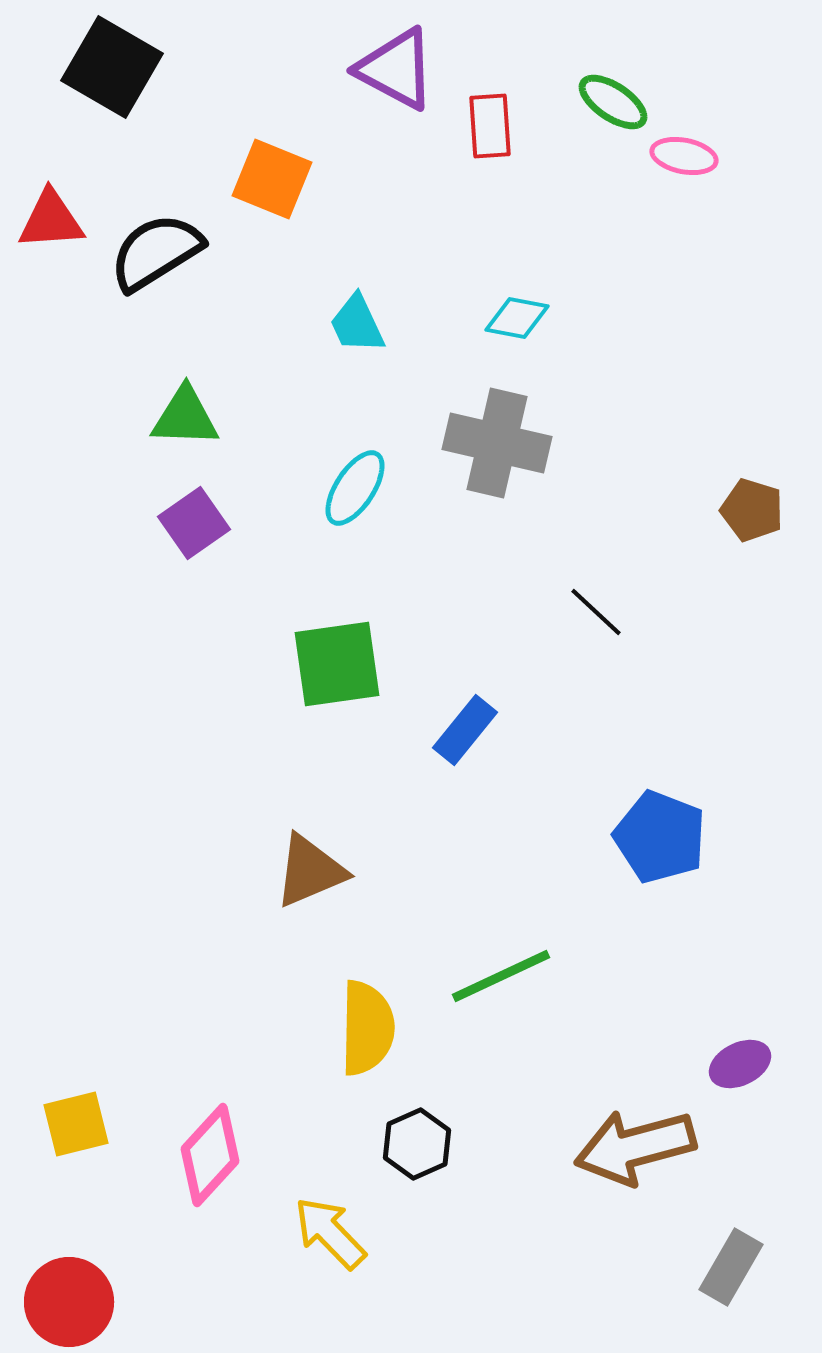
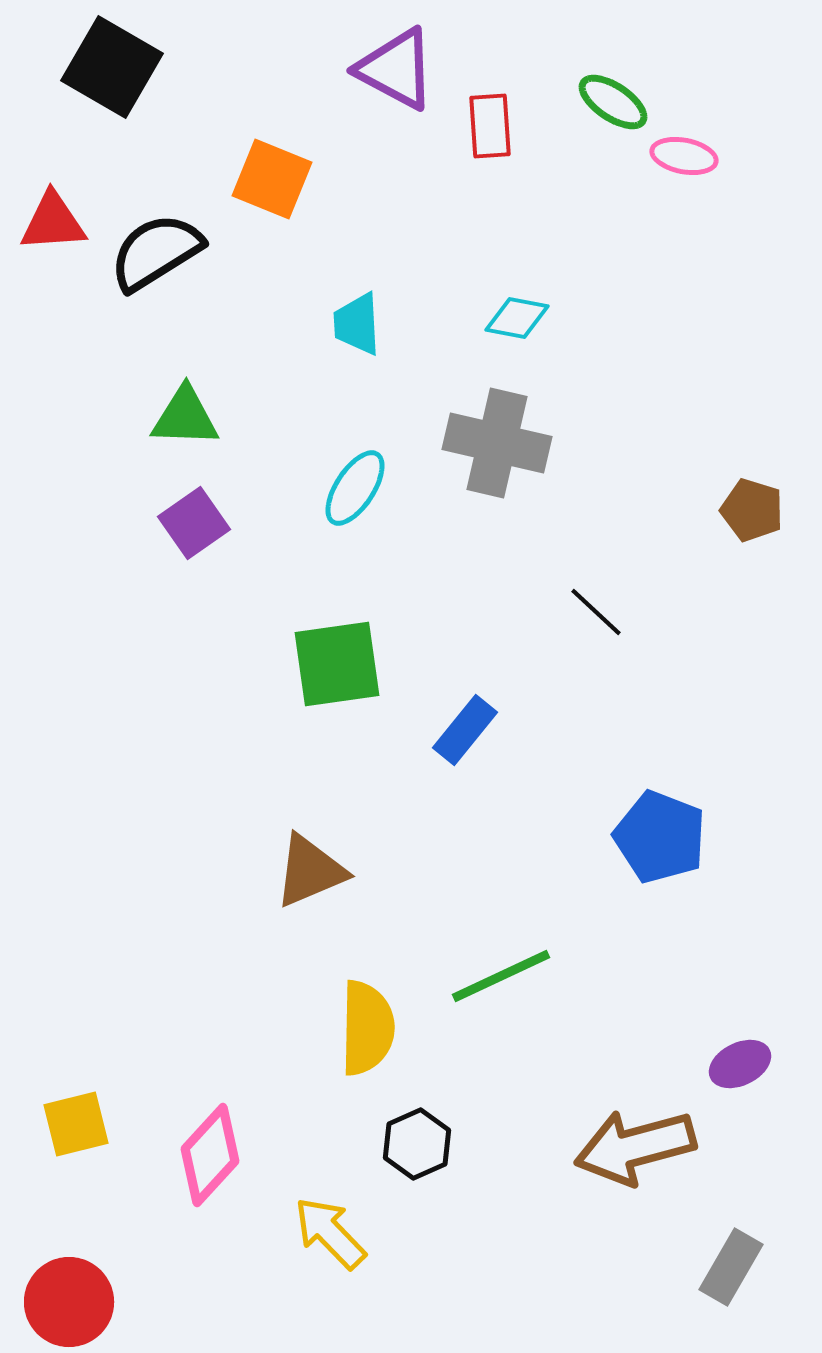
red triangle: moved 2 px right, 2 px down
cyan trapezoid: rotated 22 degrees clockwise
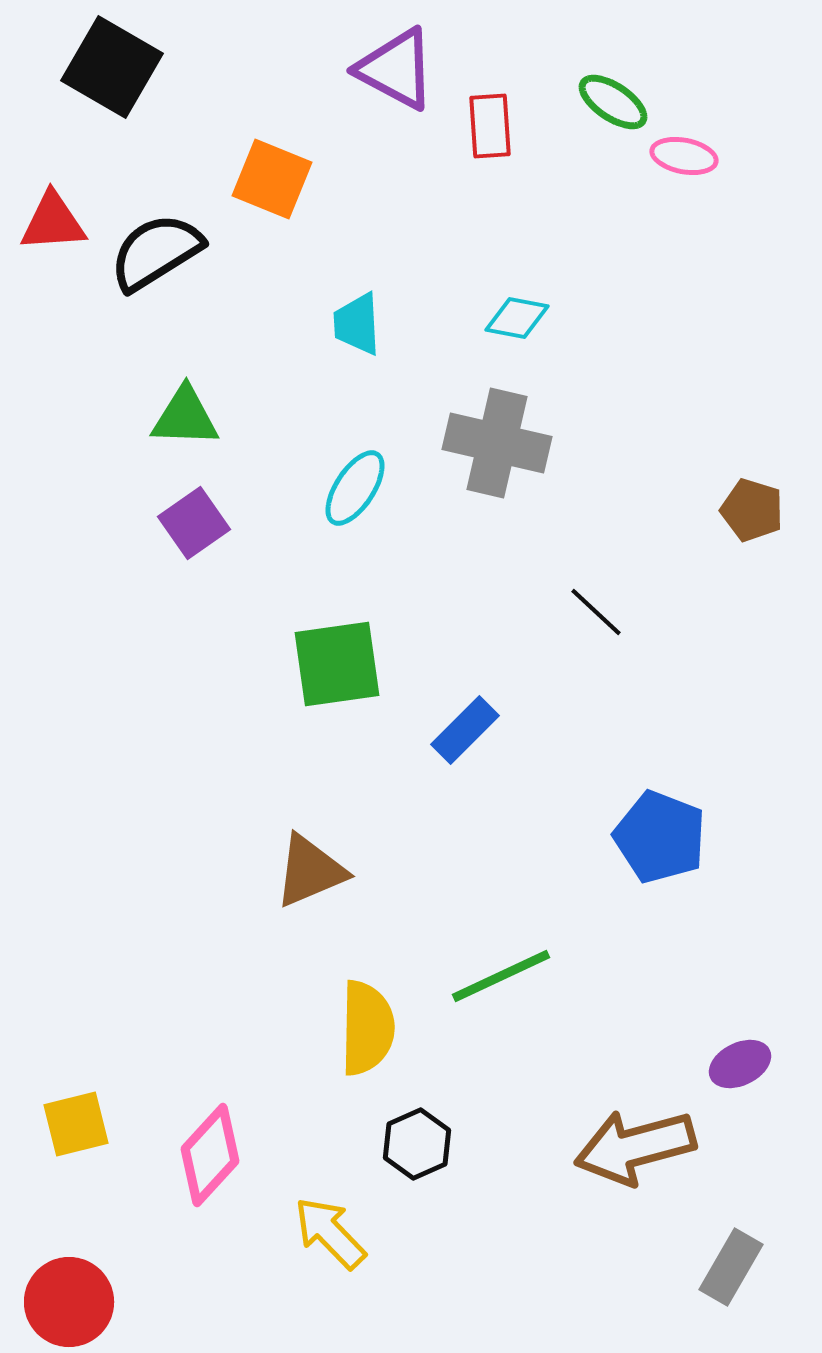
blue rectangle: rotated 6 degrees clockwise
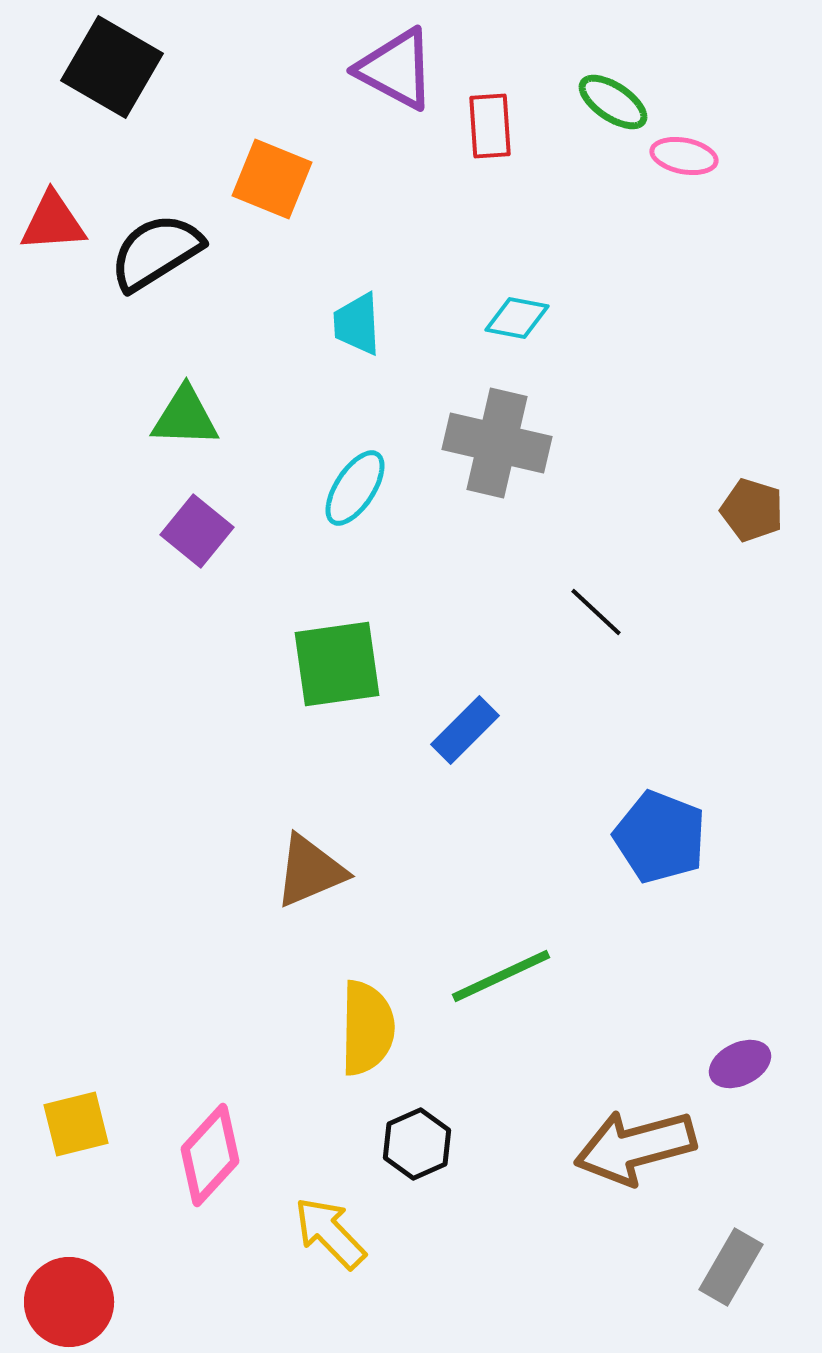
purple square: moved 3 px right, 8 px down; rotated 16 degrees counterclockwise
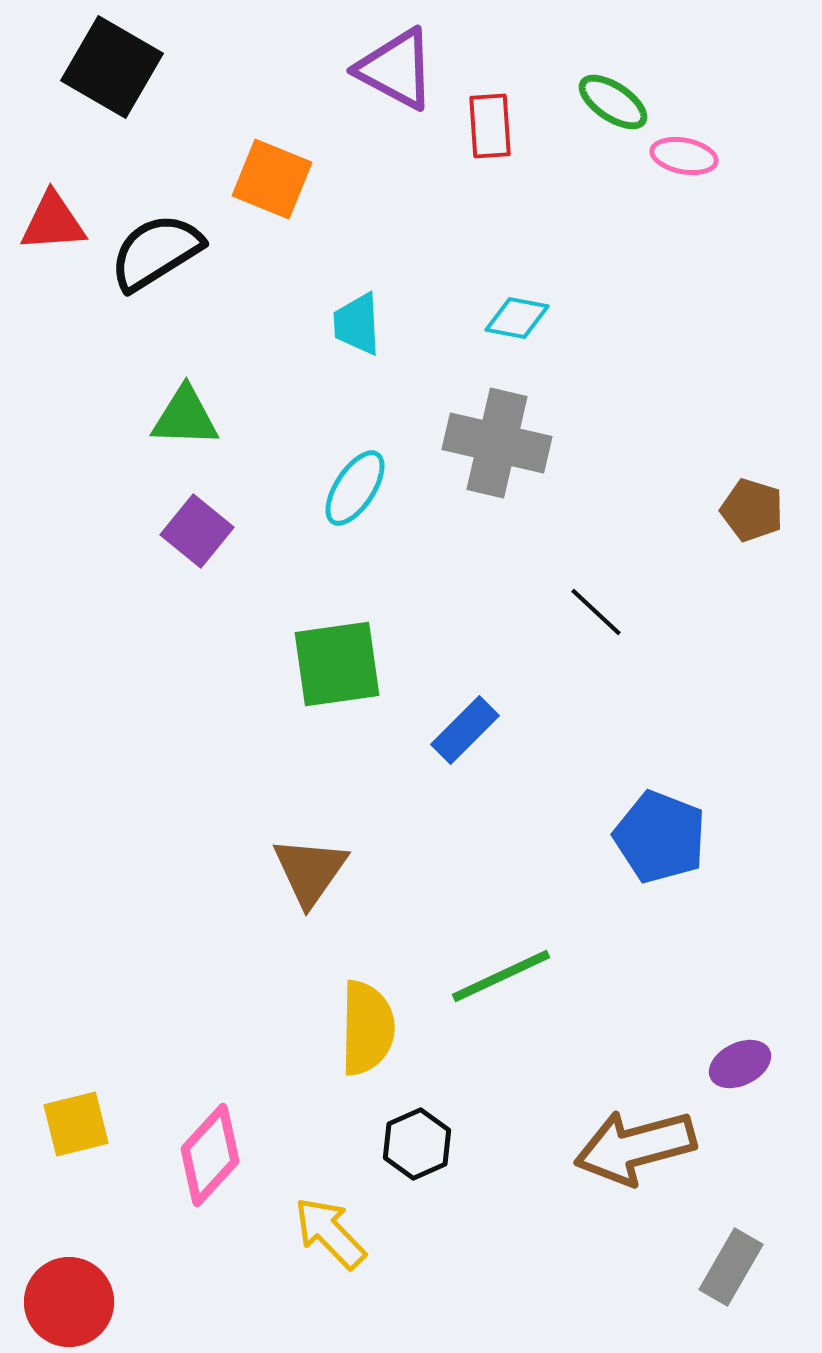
brown triangle: rotated 32 degrees counterclockwise
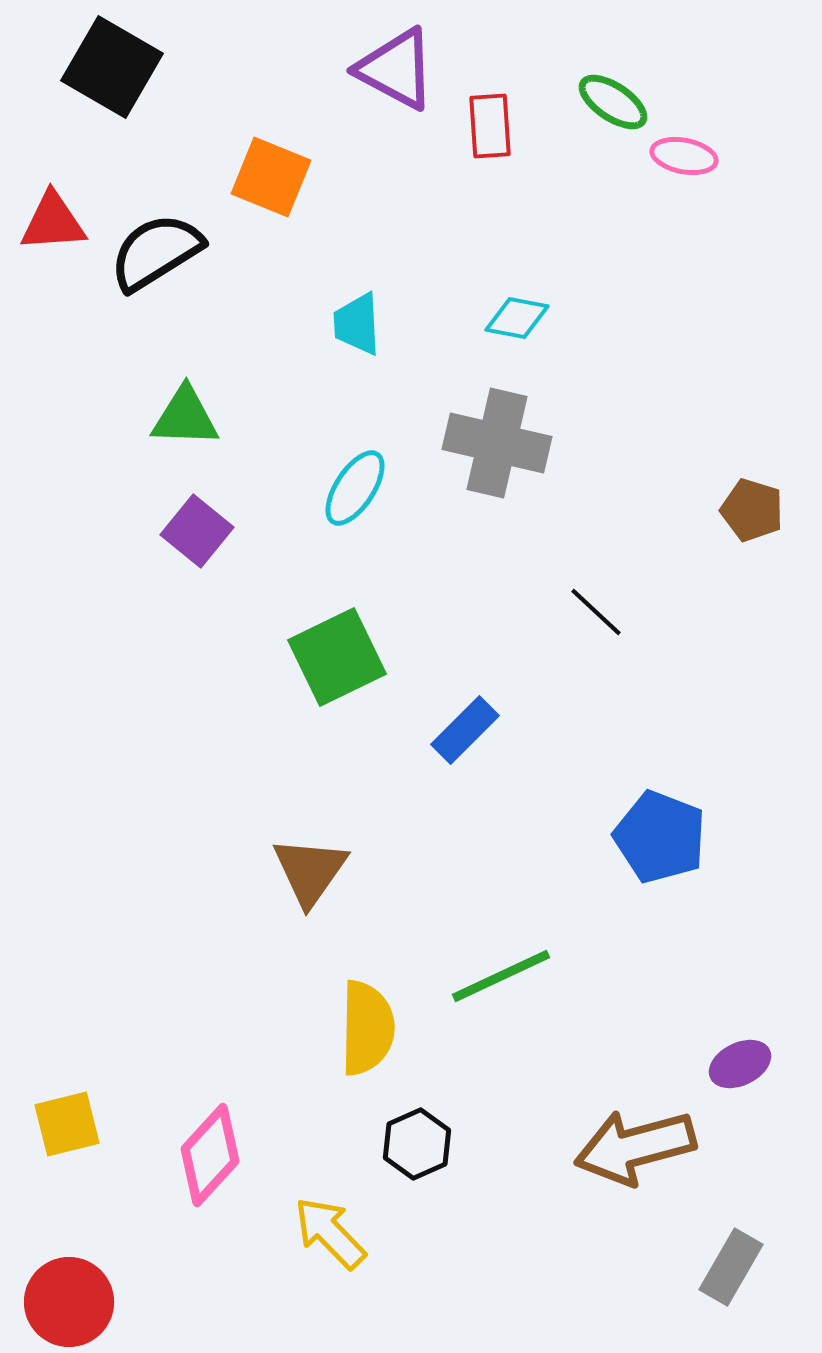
orange square: moved 1 px left, 2 px up
green square: moved 7 px up; rotated 18 degrees counterclockwise
yellow square: moved 9 px left
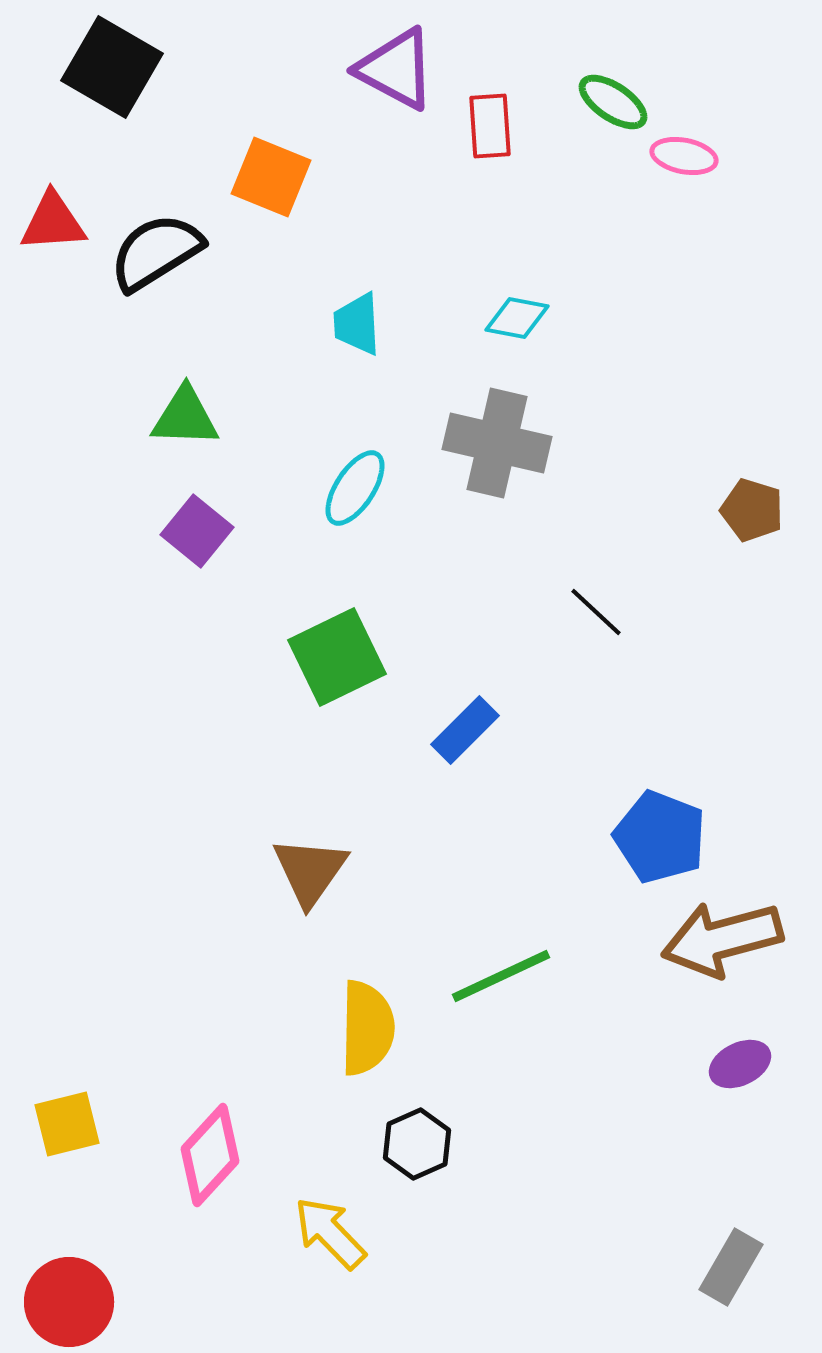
brown arrow: moved 87 px right, 208 px up
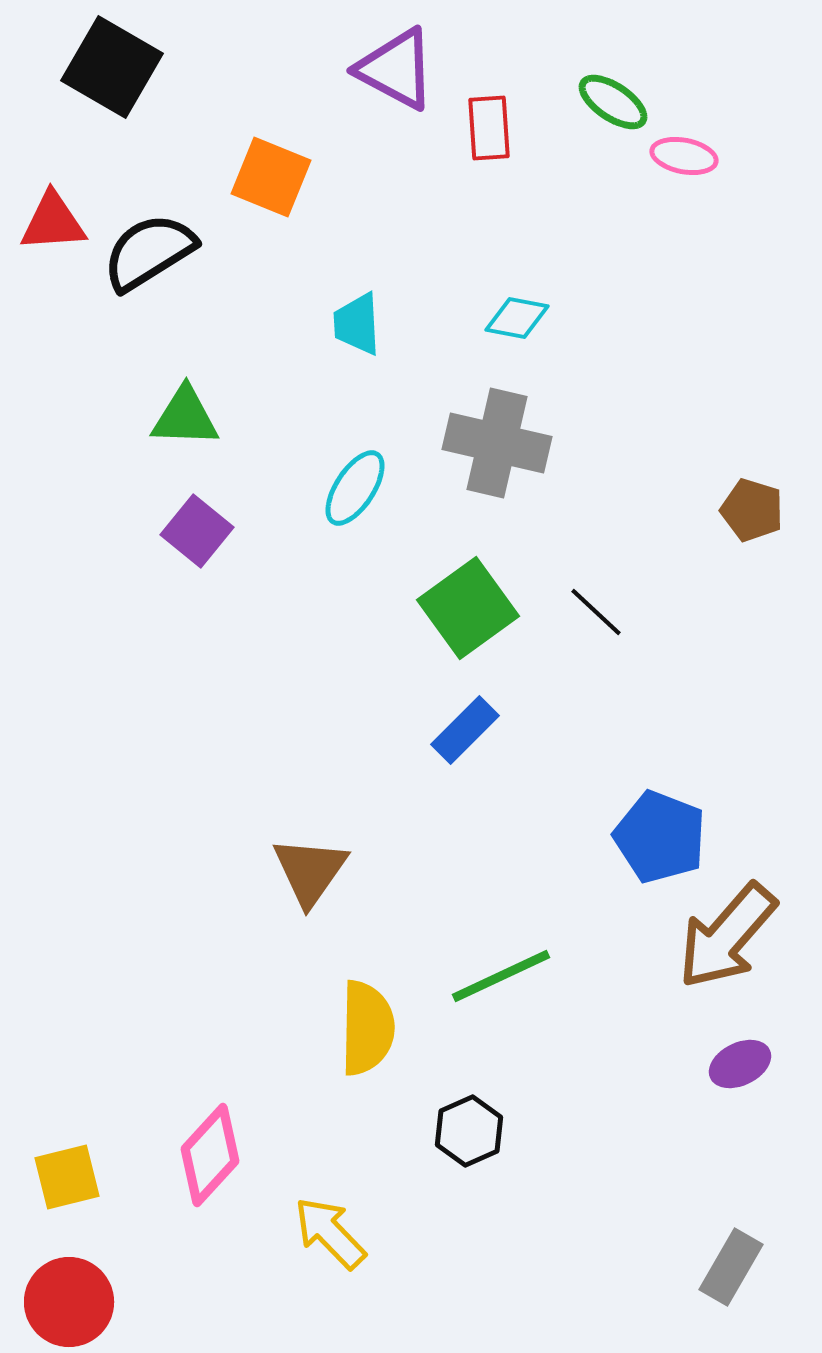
red rectangle: moved 1 px left, 2 px down
black semicircle: moved 7 px left
green square: moved 131 px right, 49 px up; rotated 10 degrees counterclockwise
brown arrow: moved 5 px right, 3 px up; rotated 34 degrees counterclockwise
yellow square: moved 53 px down
black hexagon: moved 52 px right, 13 px up
